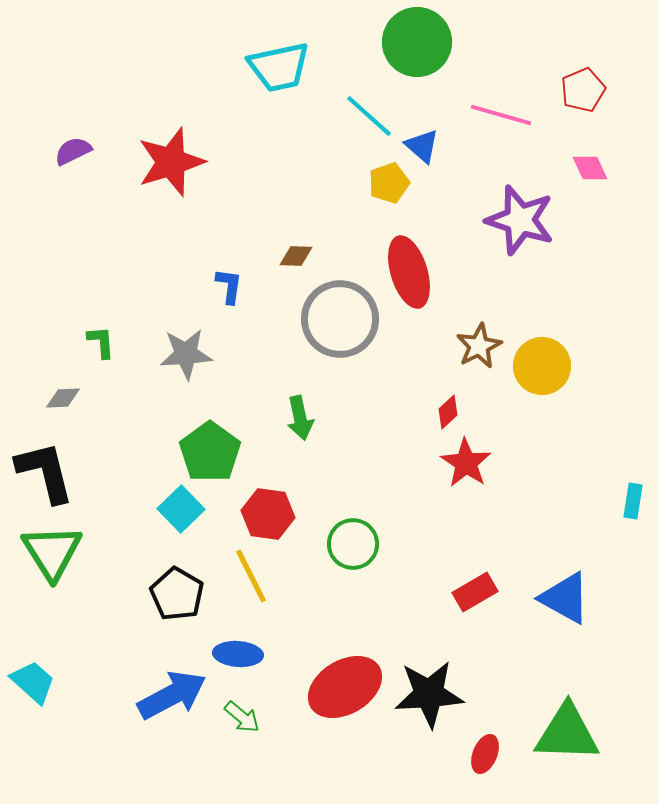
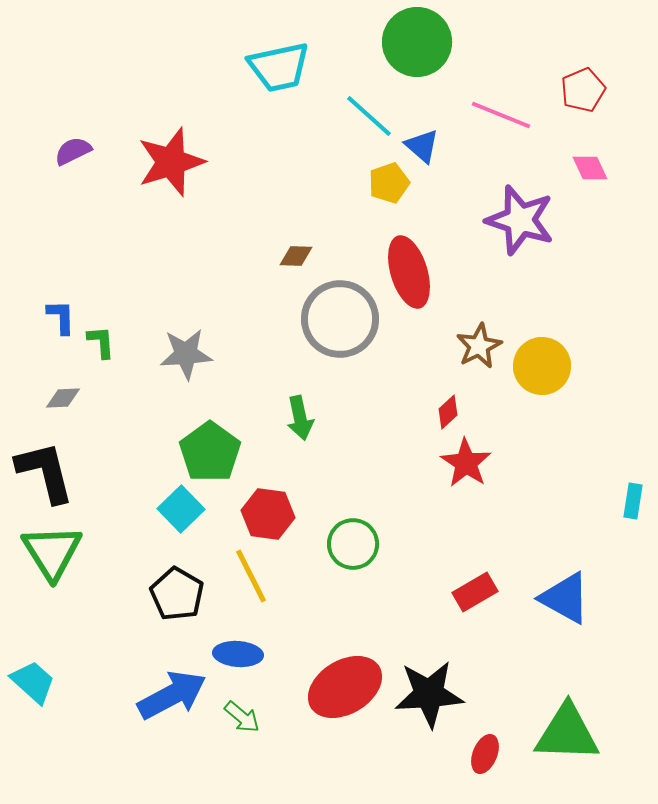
pink line at (501, 115): rotated 6 degrees clockwise
blue L-shape at (229, 286): moved 168 px left, 31 px down; rotated 9 degrees counterclockwise
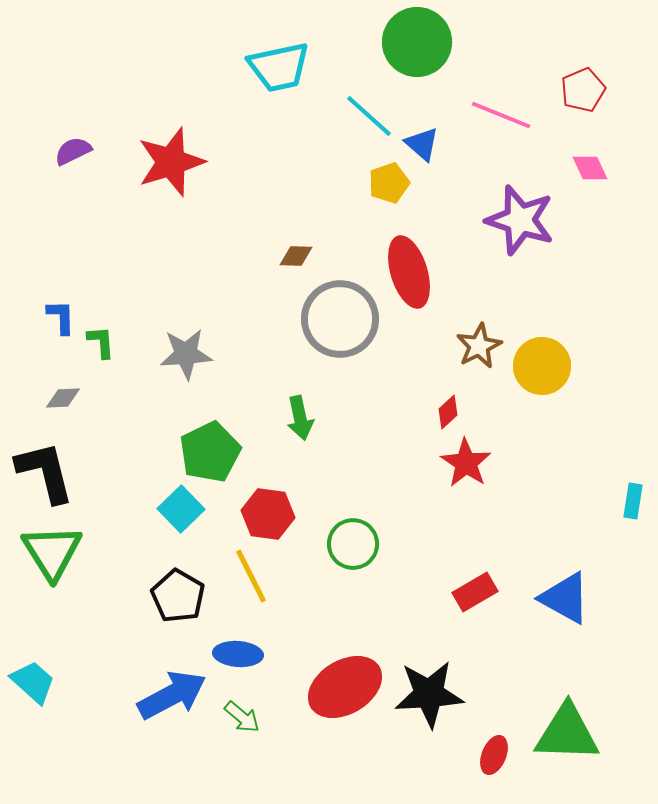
blue triangle at (422, 146): moved 2 px up
green pentagon at (210, 452): rotated 10 degrees clockwise
black pentagon at (177, 594): moved 1 px right, 2 px down
red ellipse at (485, 754): moved 9 px right, 1 px down
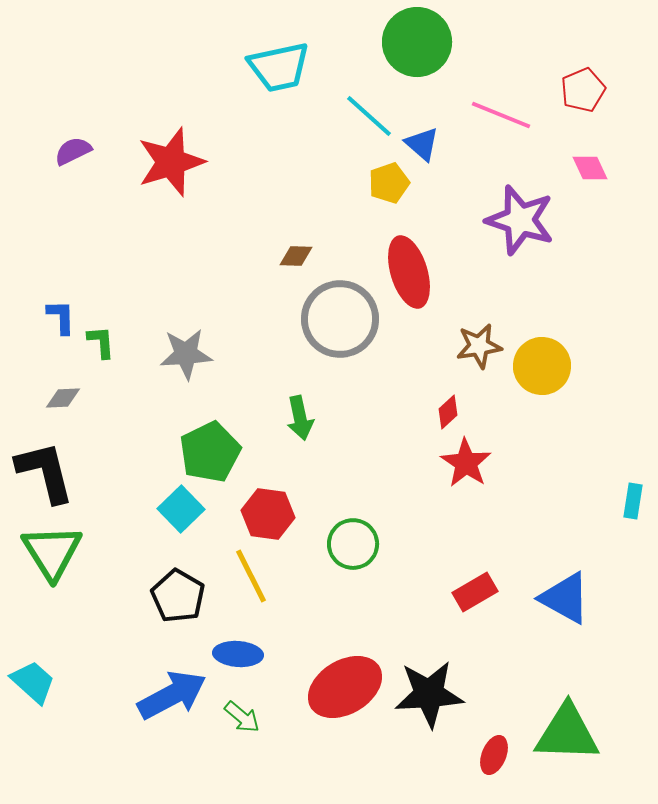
brown star at (479, 346): rotated 18 degrees clockwise
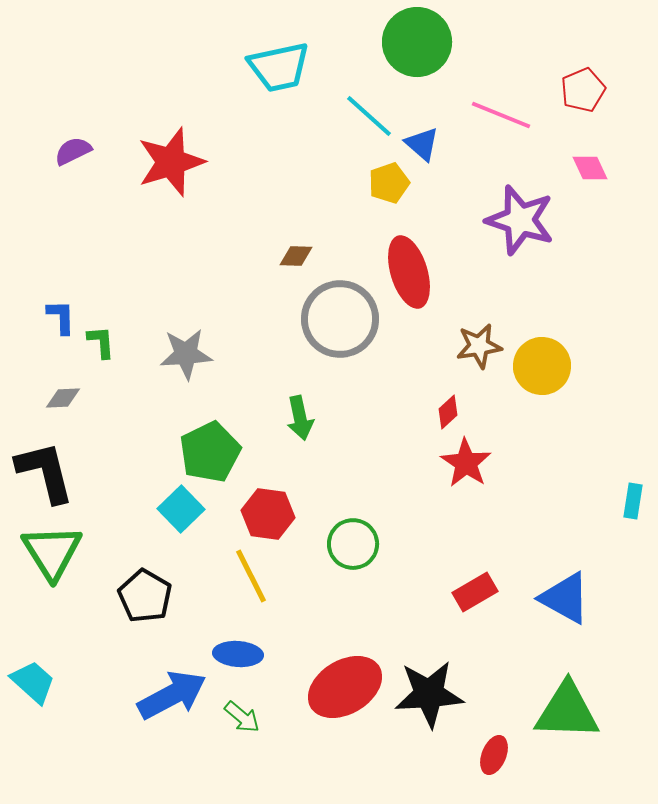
black pentagon at (178, 596): moved 33 px left
green triangle at (567, 733): moved 22 px up
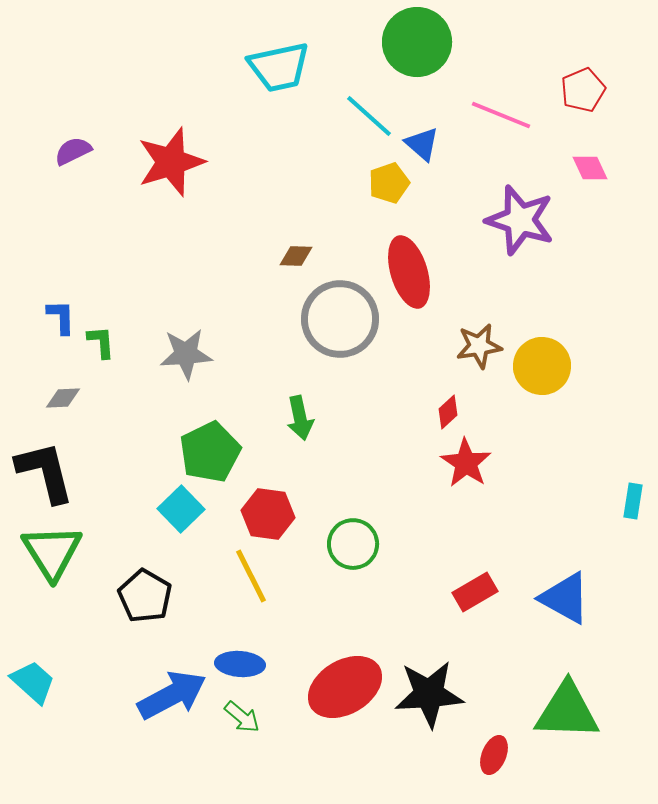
blue ellipse at (238, 654): moved 2 px right, 10 px down
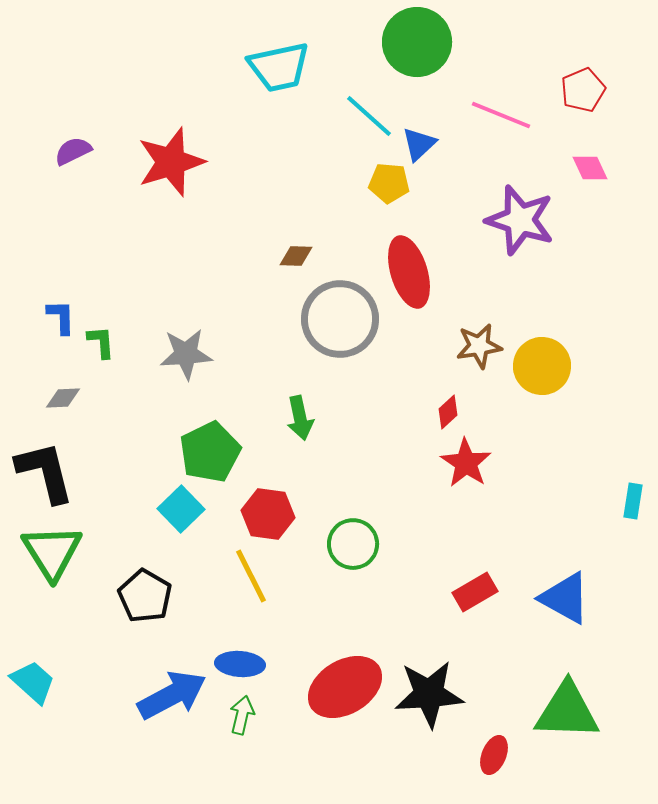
blue triangle at (422, 144): moved 3 px left; rotated 36 degrees clockwise
yellow pentagon at (389, 183): rotated 24 degrees clockwise
green arrow at (242, 717): moved 2 px up; rotated 117 degrees counterclockwise
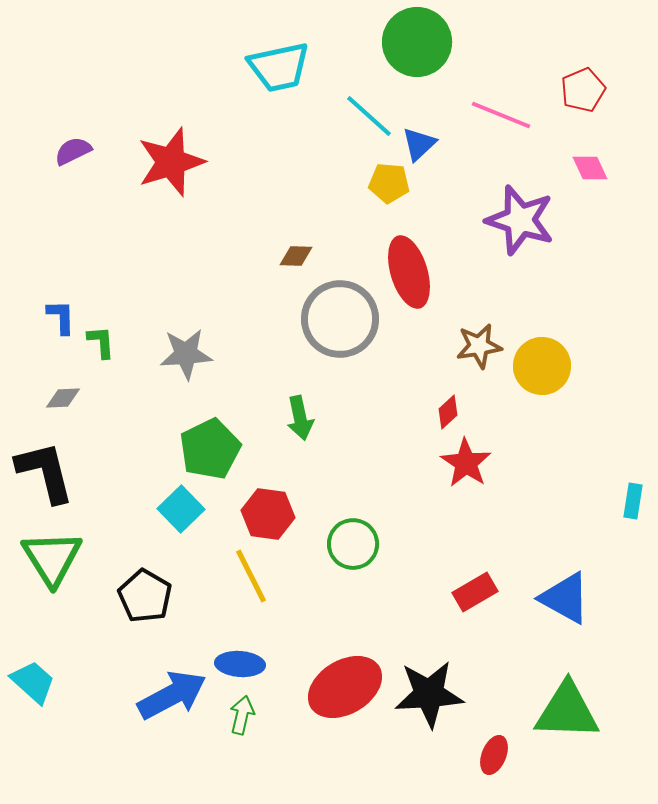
green pentagon at (210, 452): moved 3 px up
green triangle at (52, 552): moved 6 px down
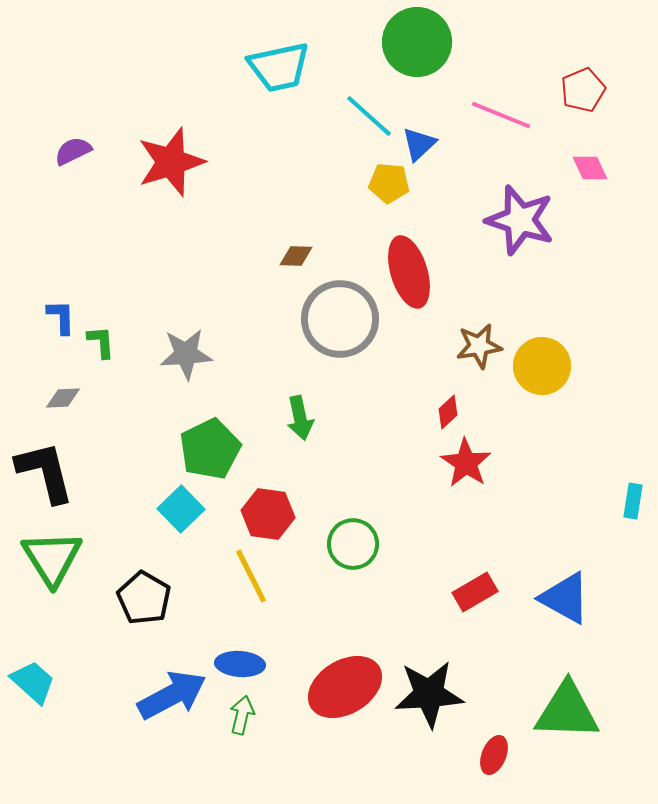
black pentagon at (145, 596): moved 1 px left, 2 px down
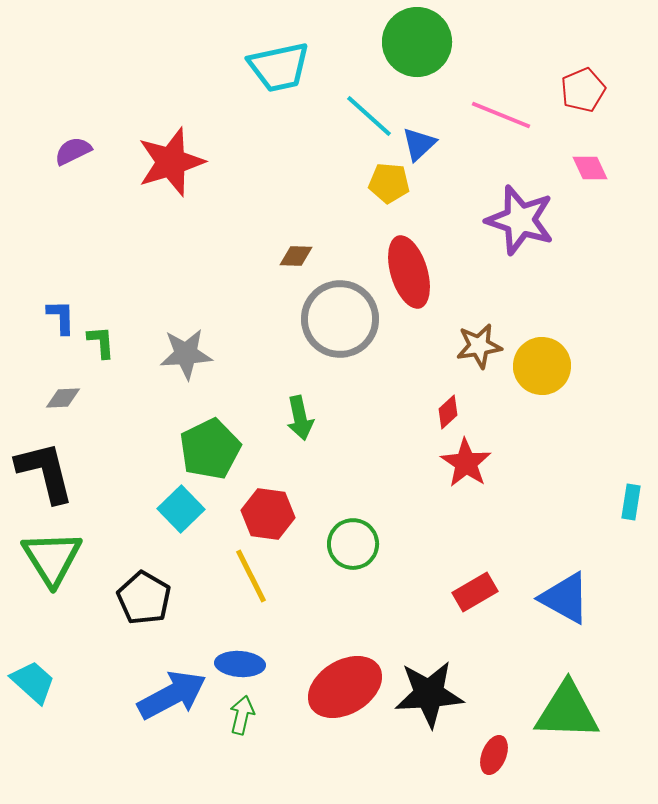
cyan rectangle at (633, 501): moved 2 px left, 1 px down
